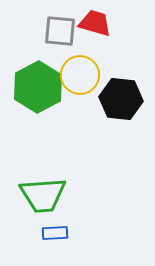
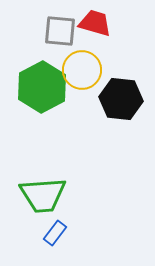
yellow circle: moved 2 px right, 5 px up
green hexagon: moved 4 px right
blue rectangle: rotated 50 degrees counterclockwise
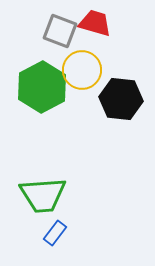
gray square: rotated 16 degrees clockwise
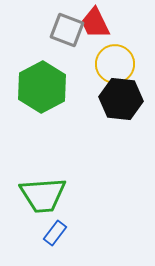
red trapezoid: rotated 132 degrees counterclockwise
gray square: moved 7 px right, 1 px up
yellow circle: moved 33 px right, 6 px up
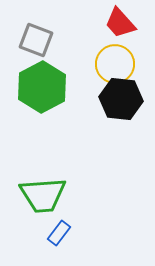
red trapezoid: moved 25 px right; rotated 16 degrees counterclockwise
gray square: moved 31 px left, 10 px down
blue rectangle: moved 4 px right
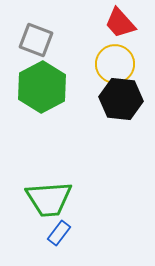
green trapezoid: moved 6 px right, 4 px down
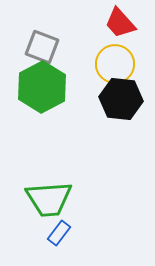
gray square: moved 6 px right, 7 px down
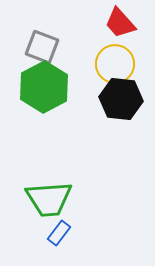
green hexagon: moved 2 px right
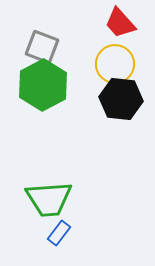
green hexagon: moved 1 px left, 2 px up
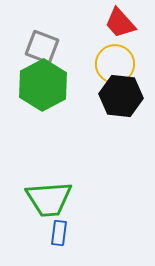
black hexagon: moved 3 px up
blue rectangle: rotated 30 degrees counterclockwise
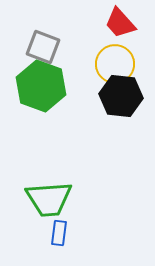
gray square: moved 1 px right
green hexagon: moved 2 px left, 1 px down; rotated 12 degrees counterclockwise
